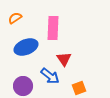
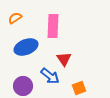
pink rectangle: moved 2 px up
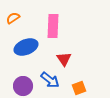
orange semicircle: moved 2 px left
blue arrow: moved 4 px down
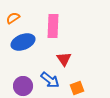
blue ellipse: moved 3 px left, 5 px up
orange square: moved 2 px left
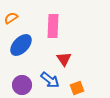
orange semicircle: moved 2 px left
blue ellipse: moved 2 px left, 3 px down; rotated 25 degrees counterclockwise
purple circle: moved 1 px left, 1 px up
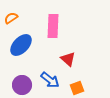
red triangle: moved 4 px right; rotated 14 degrees counterclockwise
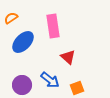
pink rectangle: rotated 10 degrees counterclockwise
blue ellipse: moved 2 px right, 3 px up
red triangle: moved 2 px up
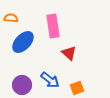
orange semicircle: rotated 40 degrees clockwise
red triangle: moved 1 px right, 4 px up
